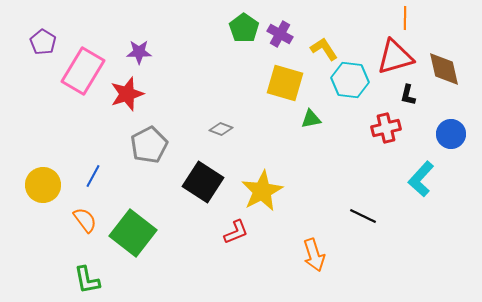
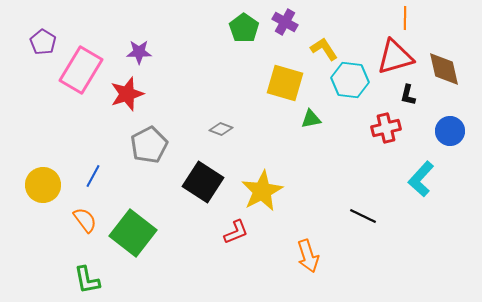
purple cross: moved 5 px right, 12 px up
pink rectangle: moved 2 px left, 1 px up
blue circle: moved 1 px left, 3 px up
orange arrow: moved 6 px left, 1 px down
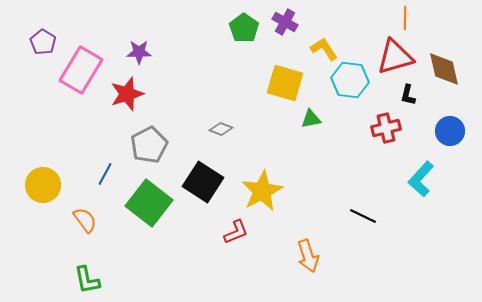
blue line: moved 12 px right, 2 px up
green square: moved 16 px right, 30 px up
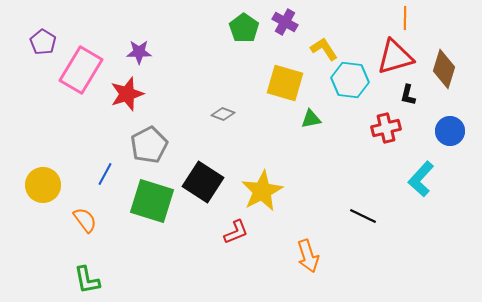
brown diamond: rotated 30 degrees clockwise
gray diamond: moved 2 px right, 15 px up
green square: moved 3 px right, 2 px up; rotated 21 degrees counterclockwise
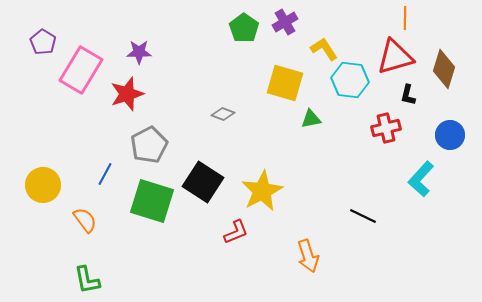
purple cross: rotated 30 degrees clockwise
blue circle: moved 4 px down
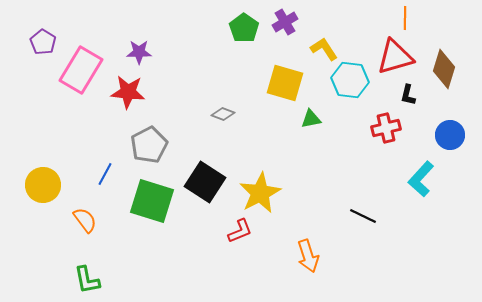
red star: moved 1 px right, 2 px up; rotated 24 degrees clockwise
black square: moved 2 px right
yellow star: moved 2 px left, 2 px down
red L-shape: moved 4 px right, 1 px up
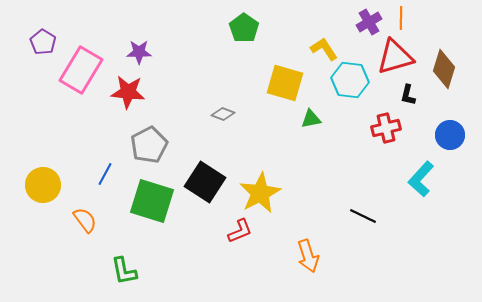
orange line: moved 4 px left
purple cross: moved 84 px right
green L-shape: moved 37 px right, 9 px up
